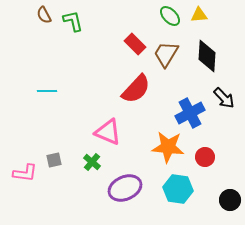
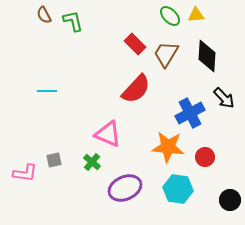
yellow triangle: moved 3 px left
pink triangle: moved 2 px down
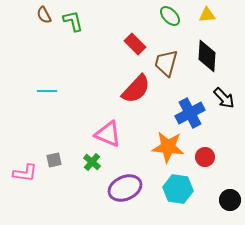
yellow triangle: moved 11 px right
brown trapezoid: moved 9 px down; rotated 16 degrees counterclockwise
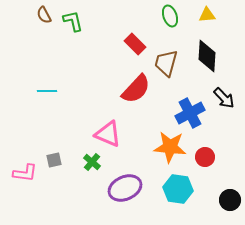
green ellipse: rotated 25 degrees clockwise
orange star: moved 2 px right
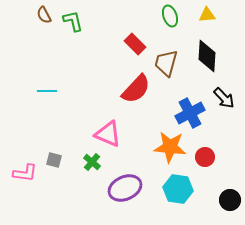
gray square: rotated 28 degrees clockwise
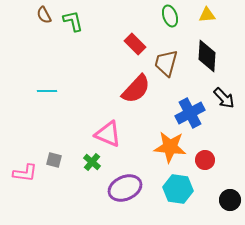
red circle: moved 3 px down
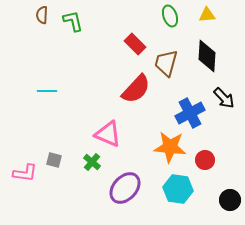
brown semicircle: moved 2 px left; rotated 30 degrees clockwise
purple ellipse: rotated 24 degrees counterclockwise
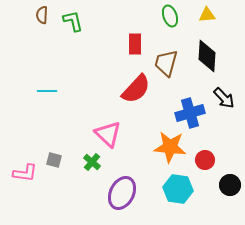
red rectangle: rotated 45 degrees clockwise
blue cross: rotated 12 degrees clockwise
pink triangle: rotated 20 degrees clockwise
purple ellipse: moved 3 px left, 5 px down; rotated 16 degrees counterclockwise
black circle: moved 15 px up
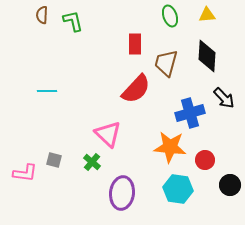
purple ellipse: rotated 20 degrees counterclockwise
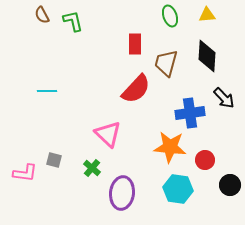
brown semicircle: rotated 30 degrees counterclockwise
blue cross: rotated 8 degrees clockwise
green cross: moved 6 px down
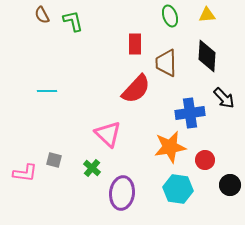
brown trapezoid: rotated 16 degrees counterclockwise
orange star: rotated 16 degrees counterclockwise
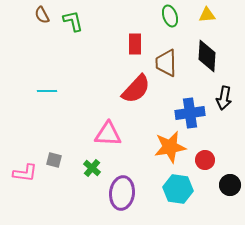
black arrow: rotated 55 degrees clockwise
pink triangle: rotated 40 degrees counterclockwise
